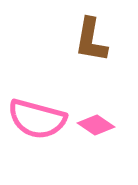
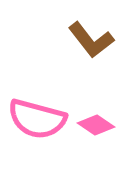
brown L-shape: rotated 48 degrees counterclockwise
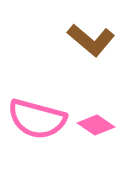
brown L-shape: rotated 12 degrees counterclockwise
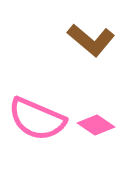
pink semicircle: rotated 8 degrees clockwise
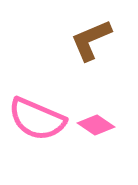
brown L-shape: rotated 117 degrees clockwise
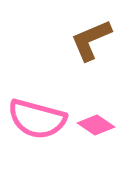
pink semicircle: rotated 8 degrees counterclockwise
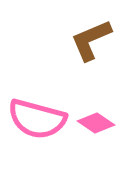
pink diamond: moved 2 px up
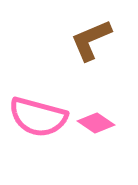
pink semicircle: moved 1 px right, 2 px up
